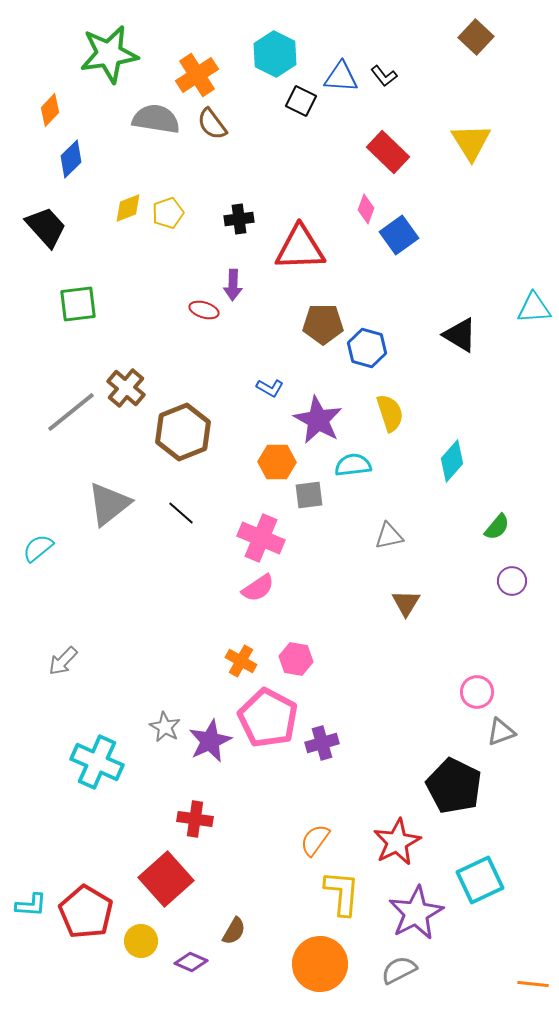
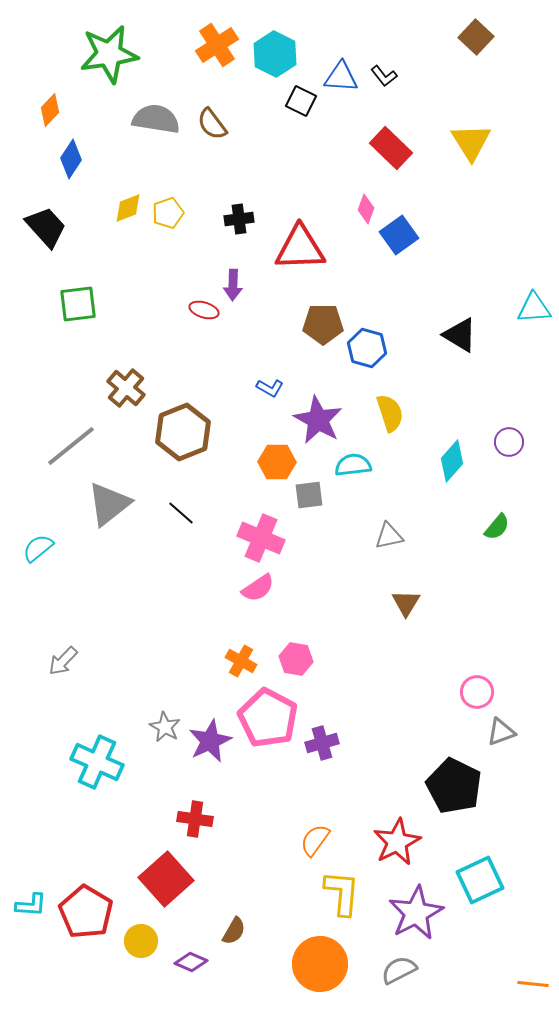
orange cross at (197, 75): moved 20 px right, 30 px up
red rectangle at (388, 152): moved 3 px right, 4 px up
blue diamond at (71, 159): rotated 12 degrees counterclockwise
gray line at (71, 412): moved 34 px down
purple circle at (512, 581): moved 3 px left, 139 px up
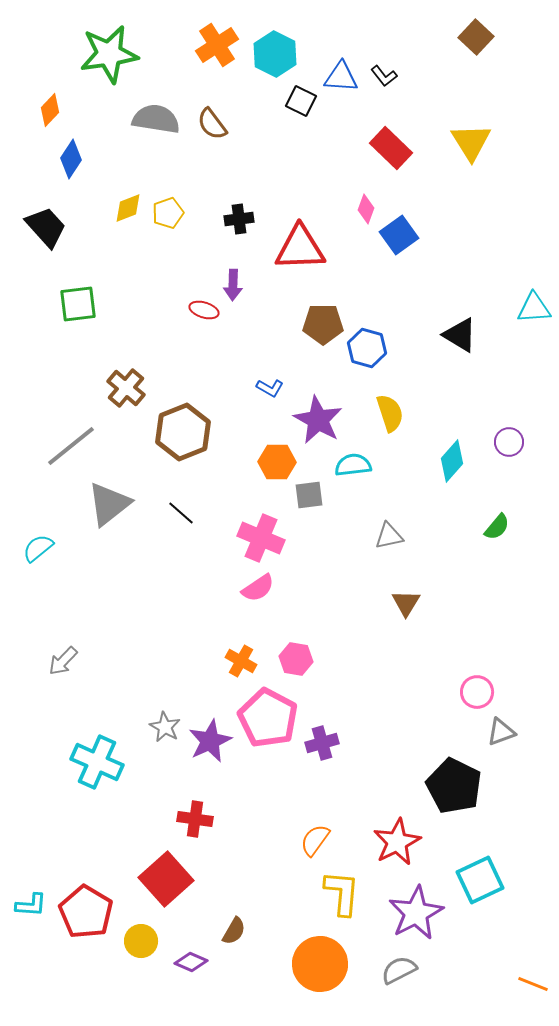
orange line at (533, 984): rotated 16 degrees clockwise
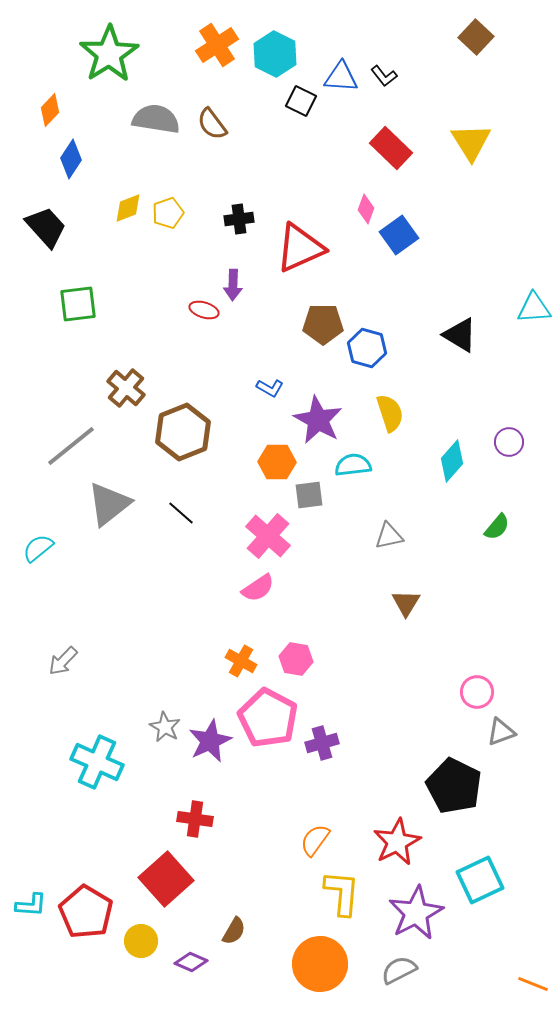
green star at (109, 54): rotated 24 degrees counterclockwise
red triangle at (300, 248): rotated 22 degrees counterclockwise
pink cross at (261, 538): moved 7 px right, 2 px up; rotated 18 degrees clockwise
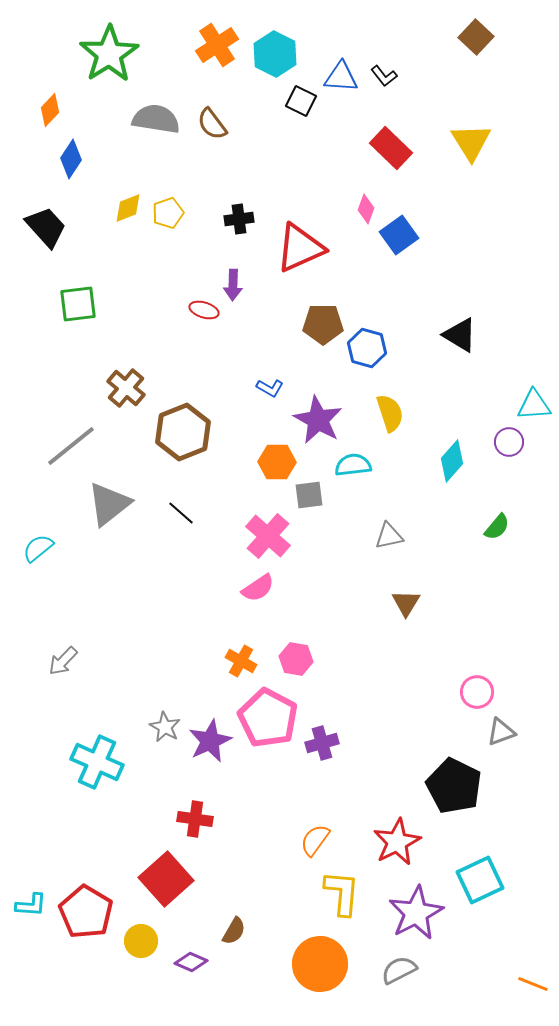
cyan triangle at (534, 308): moved 97 px down
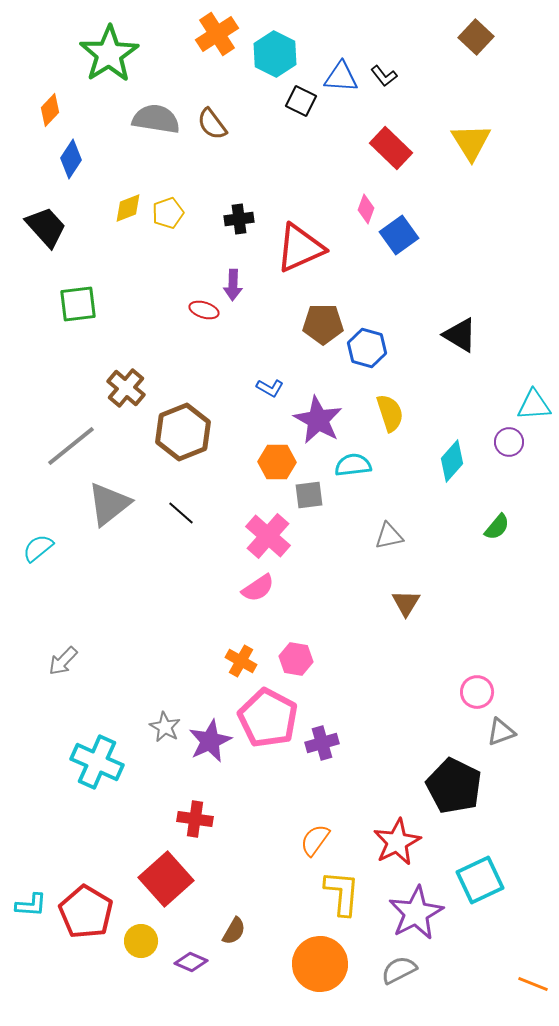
orange cross at (217, 45): moved 11 px up
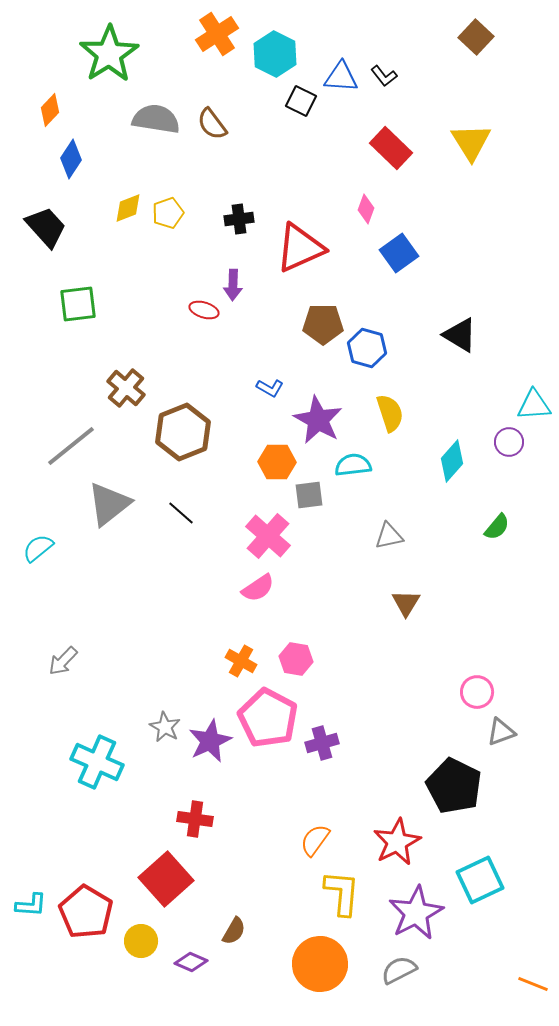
blue square at (399, 235): moved 18 px down
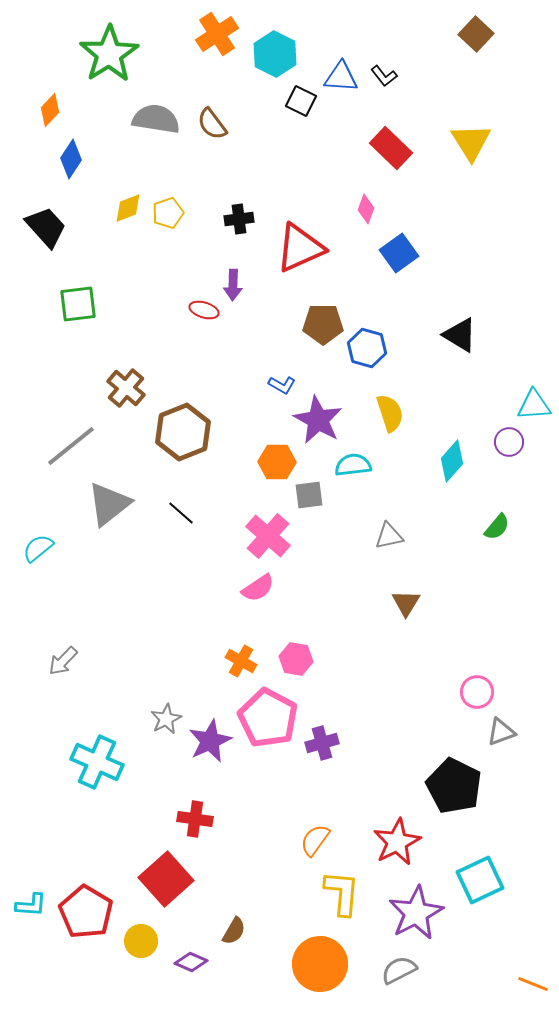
brown square at (476, 37): moved 3 px up
blue L-shape at (270, 388): moved 12 px right, 3 px up
gray star at (165, 727): moved 1 px right, 8 px up; rotated 16 degrees clockwise
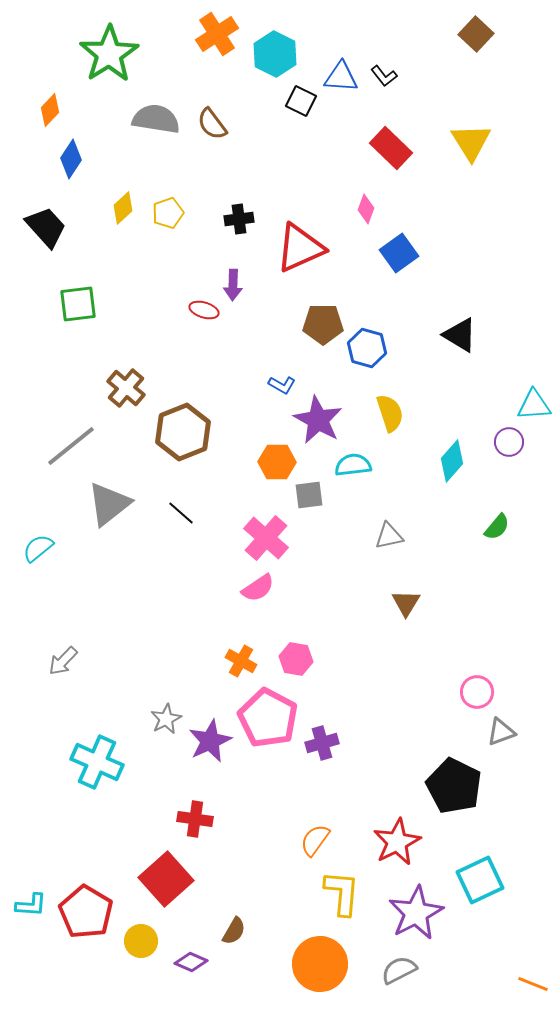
yellow diamond at (128, 208): moved 5 px left; rotated 20 degrees counterclockwise
pink cross at (268, 536): moved 2 px left, 2 px down
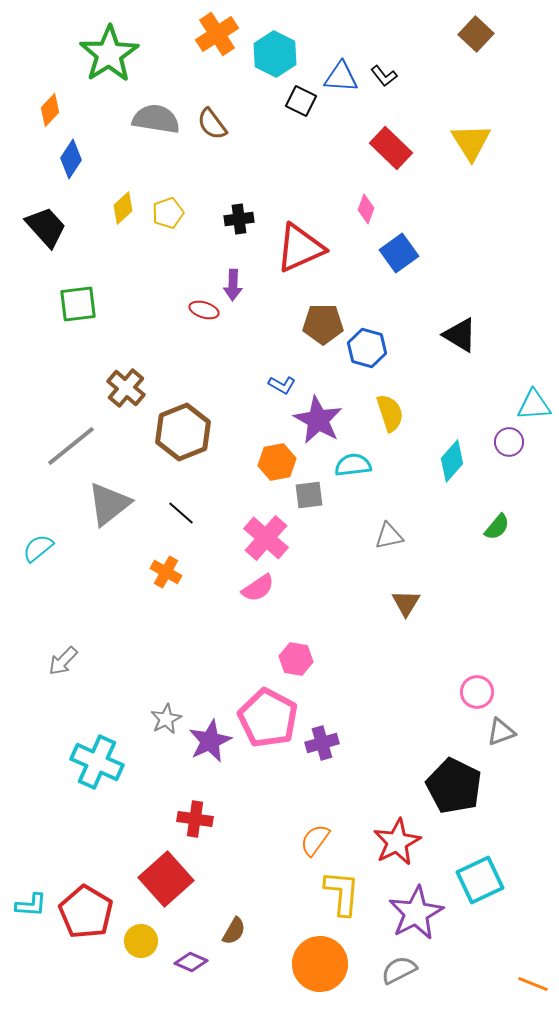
orange hexagon at (277, 462): rotated 12 degrees counterclockwise
orange cross at (241, 661): moved 75 px left, 89 px up
